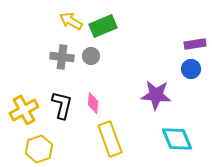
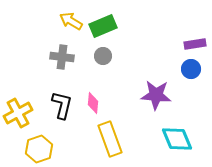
gray circle: moved 12 px right
yellow cross: moved 6 px left, 3 px down
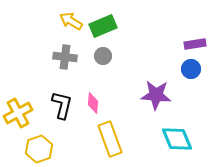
gray cross: moved 3 px right
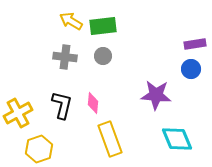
green rectangle: rotated 16 degrees clockwise
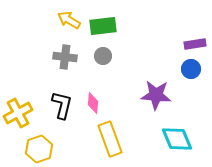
yellow arrow: moved 2 px left, 1 px up
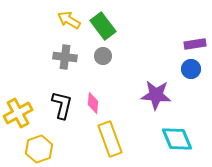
green rectangle: rotated 60 degrees clockwise
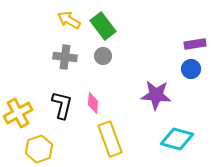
cyan diamond: rotated 52 degrees counterclockwise
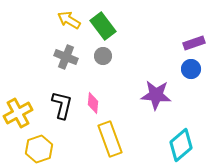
purple rectangle: moved 1 px left, 1 px up; rotated 10 degrees counterclockwise
gray cross: moved 1 px right; rotated 15 degrees clockwise
cyan diamond: moved 4 px right, 6 px down; rotated 56 degrees counterclockwise
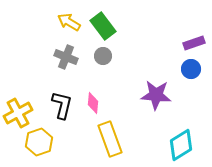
yellow arrow: moved 2 px down
cyan diamond: rotated 8 degrees clockwise
yellow hexagon: moved 7 px up
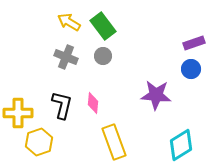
yellow cross: rotated 28 degrees clockwise
yellow rectangle: moved 4 px right, 3 px down
